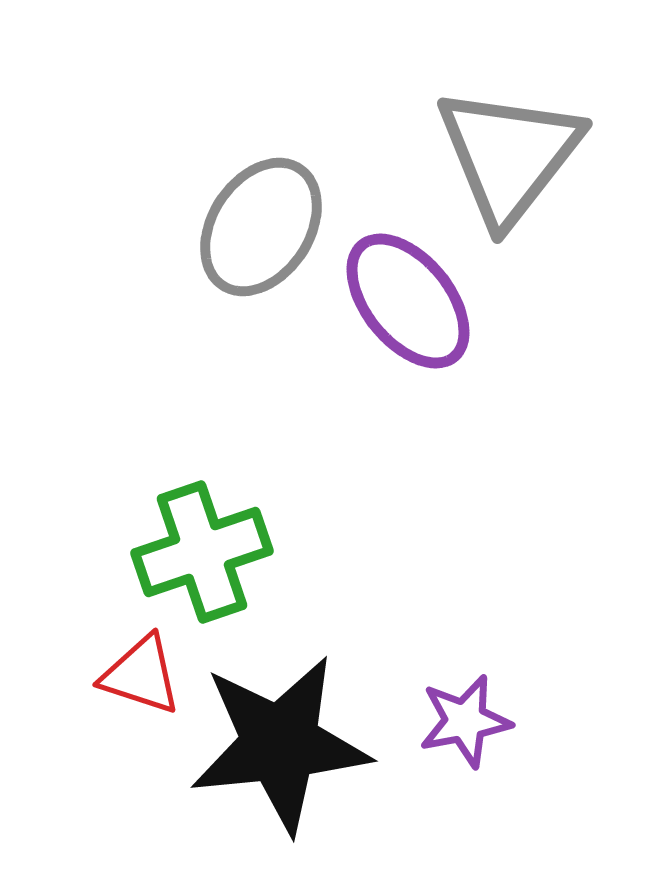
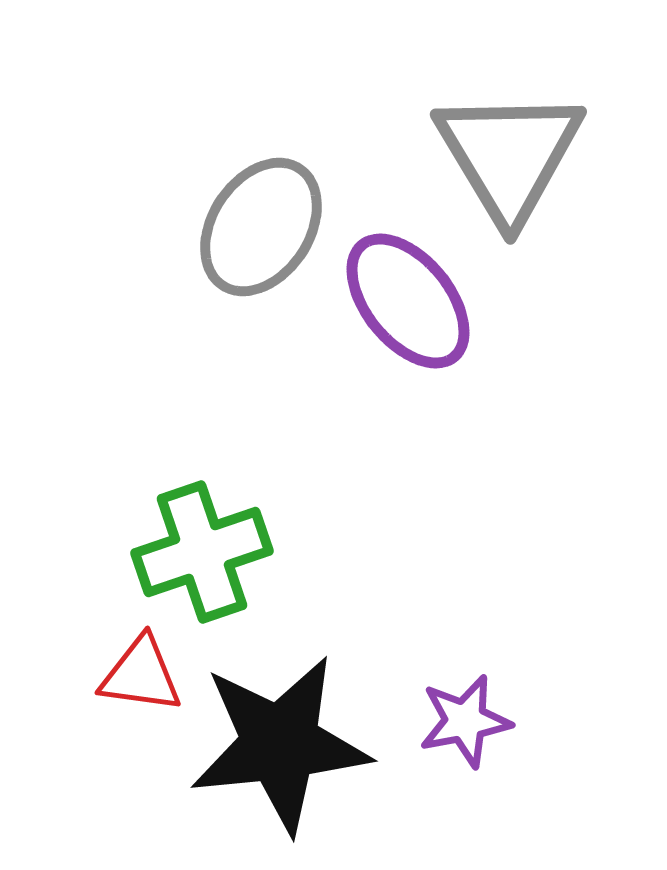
gray triangle: rotated 9 degrees counterclockwise
red triangle: rotated 10 degrees counterclockwise
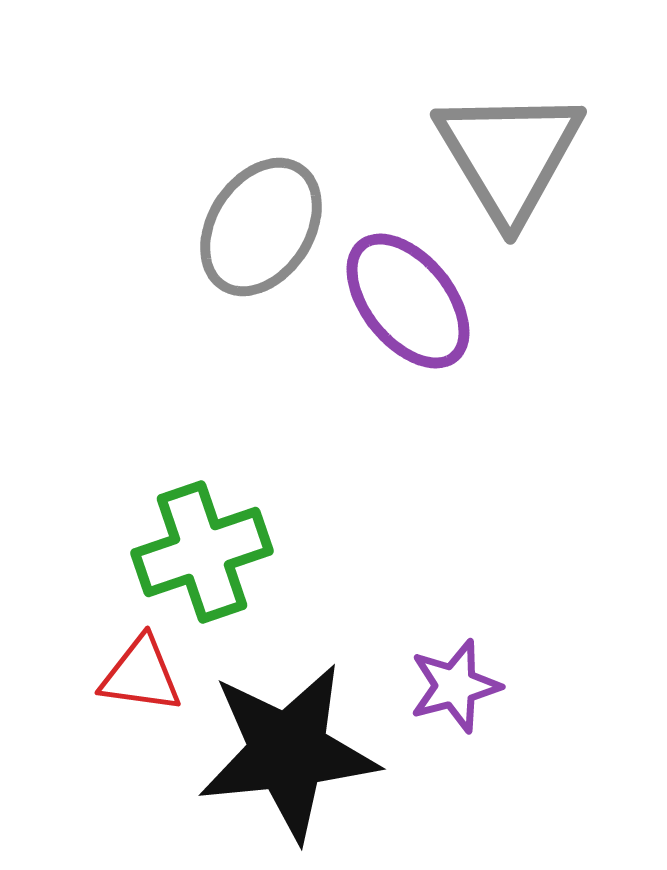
purple star: moved 10 px left, 35 px up; rotated 4 degrees counterclockwise
black star: moved 8 px right, 8 px down
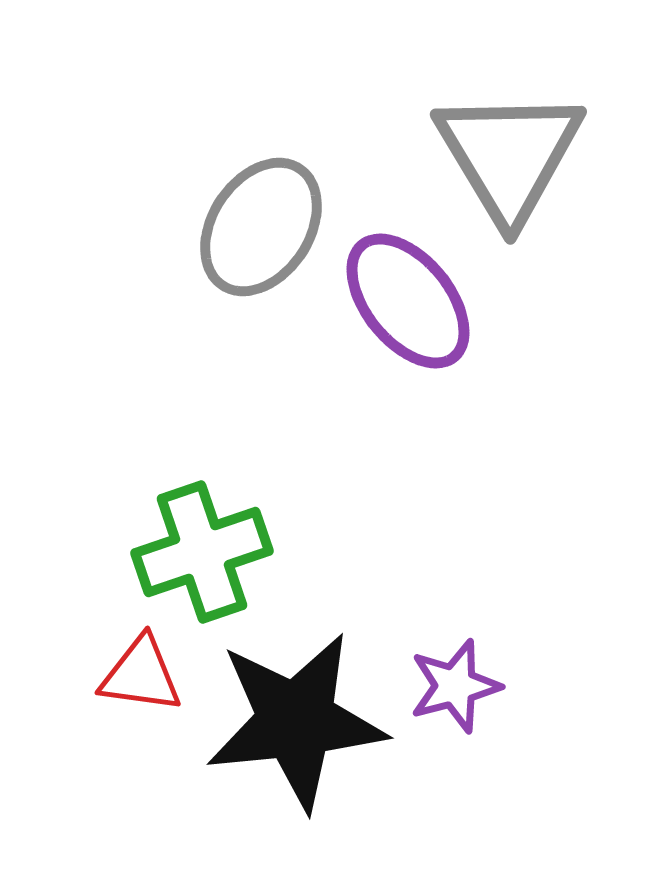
black star: moved 8 px right, 31 px up
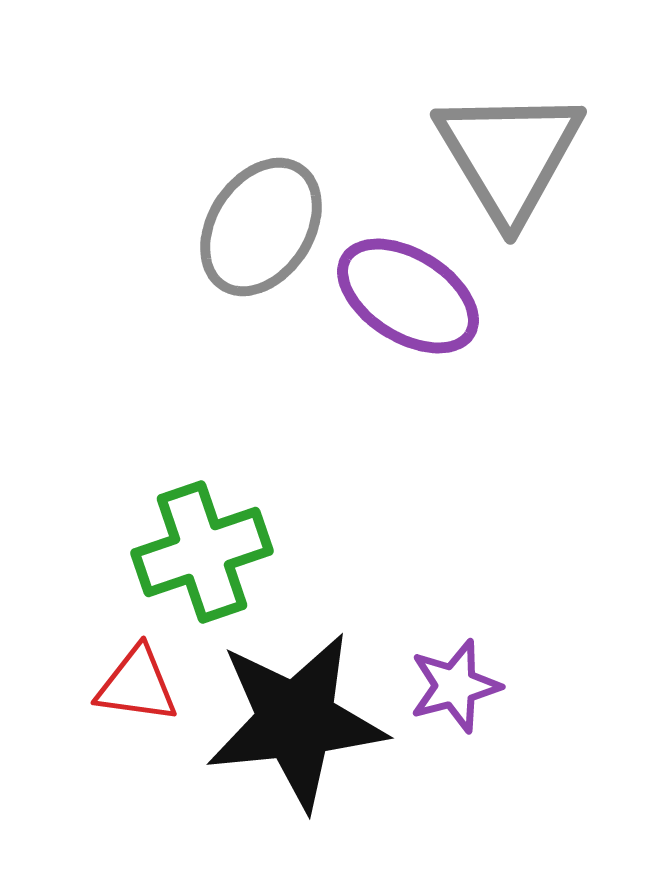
purple ellipse: moved 5 px up; rotated 19 degrees counterclockwise
red triangle: moved 4 px left, 10 px down
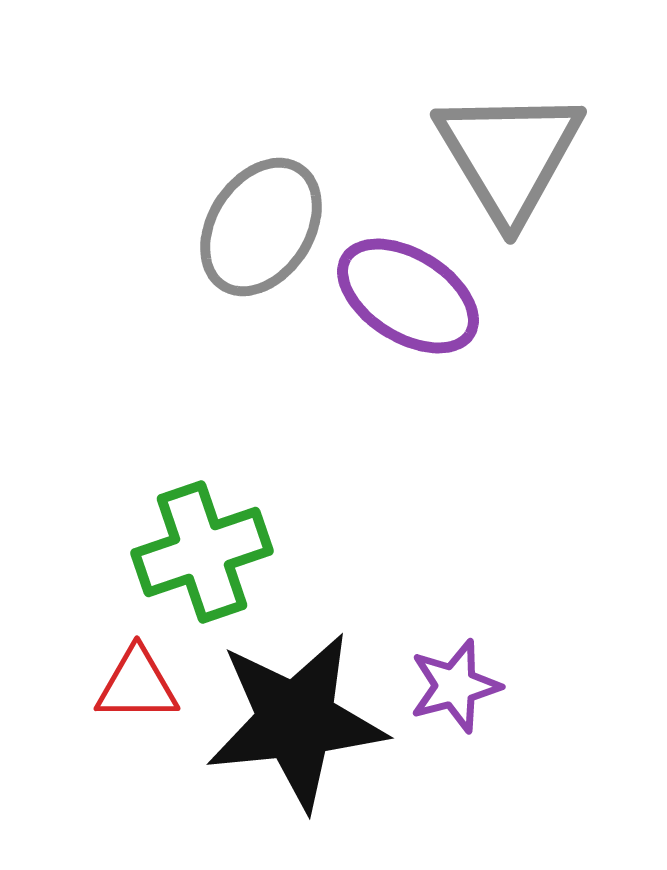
red triangle: rotated 8 degrees counterclockwise
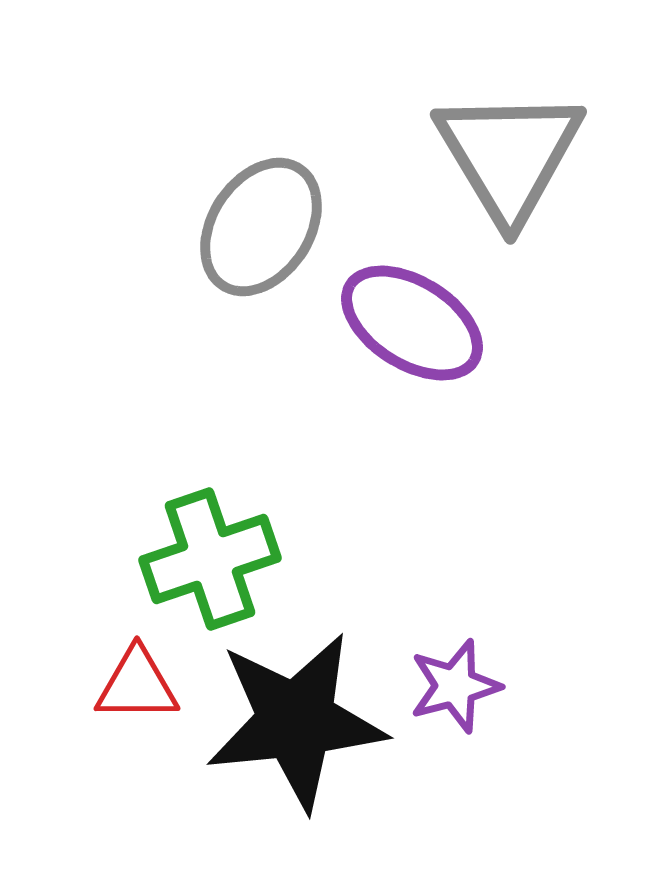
purple ellipse: moved 4 px right, 27 px down
green cross: moved 8 px right, 7 px down
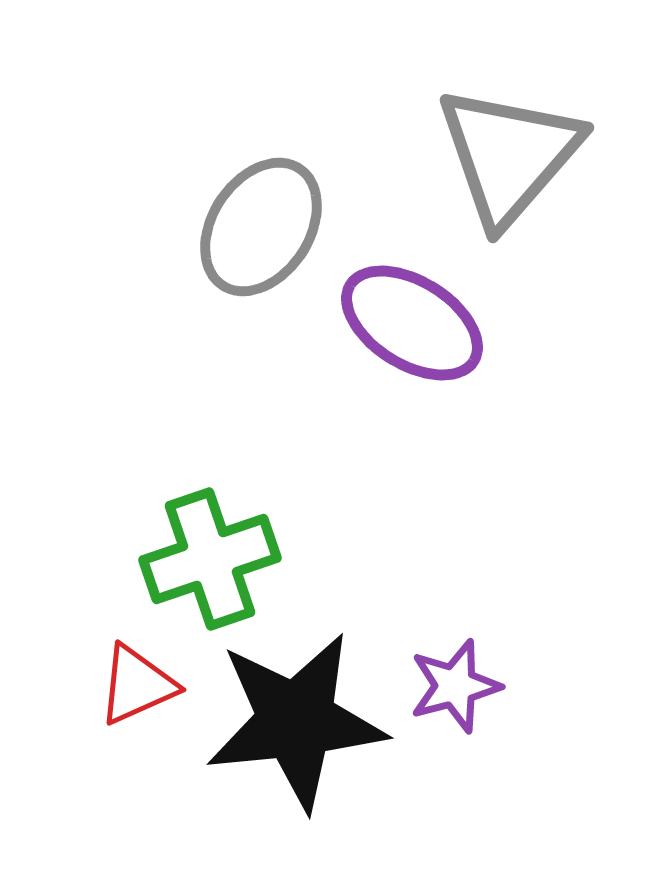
gray triangle: rotated 12 degrees clockwise
red triangle: rotated 24 degrees counterclockwise
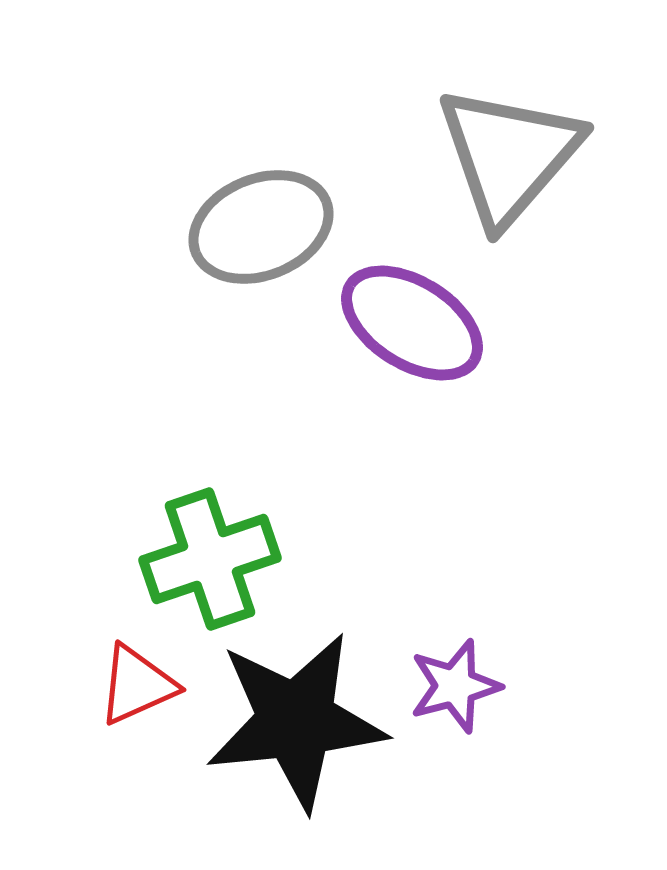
gray ellipse: rotated 35 degrees clockwise
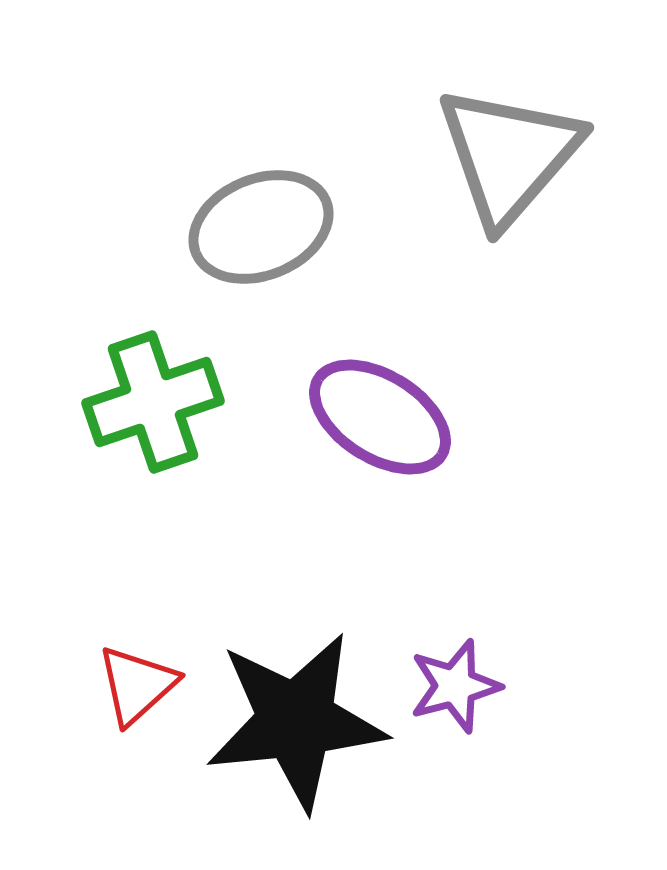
purple ellipse: moved 32 px left, 94 px down
green cross: moved 57 px left, 157 px up
red triangle: rotated 18 degrees counterclockwise
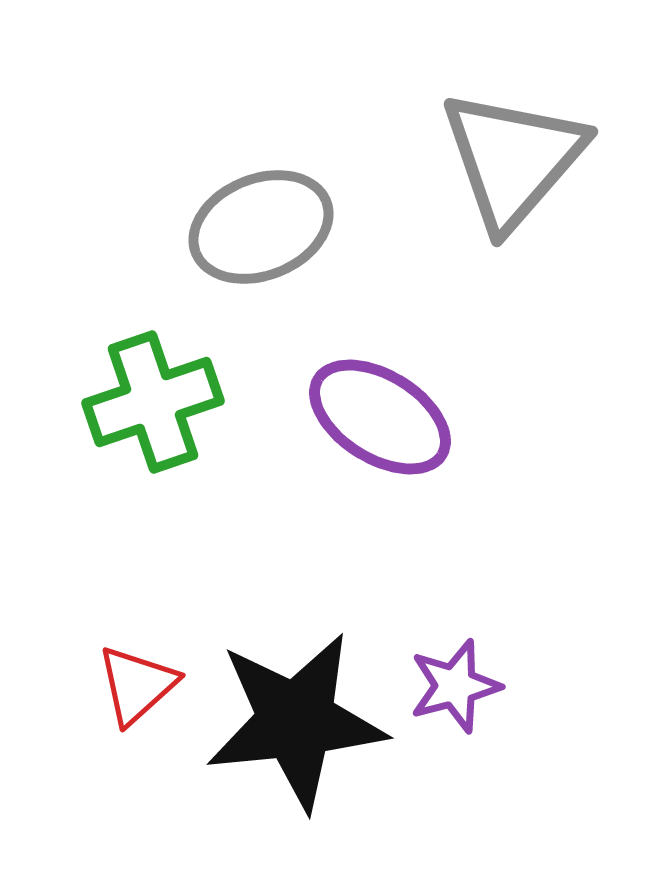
gray triangle: moved 4 px right, 4 px down
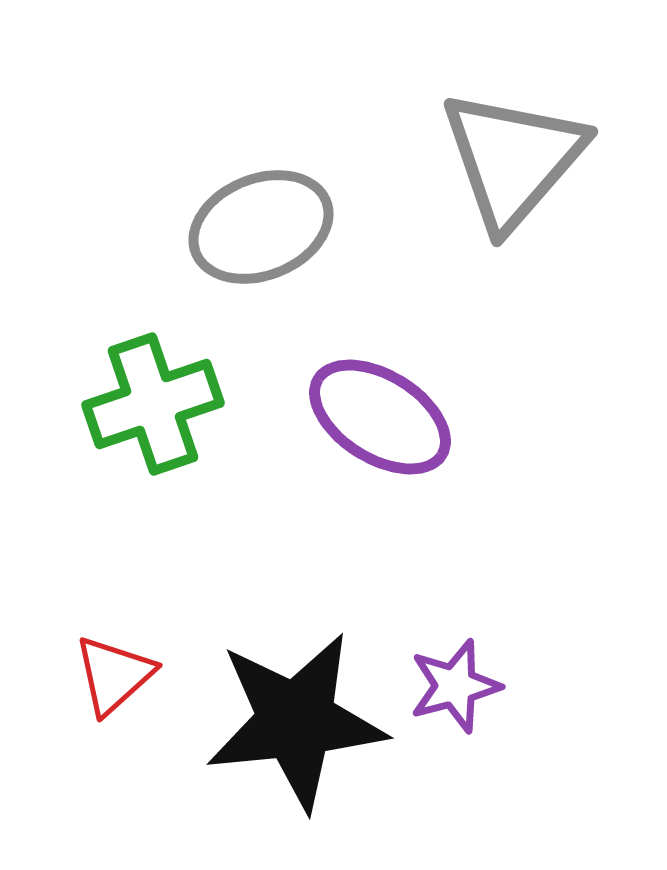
green cross: moved 2 px down
red triangle: moved 23 px left, 10 px up
